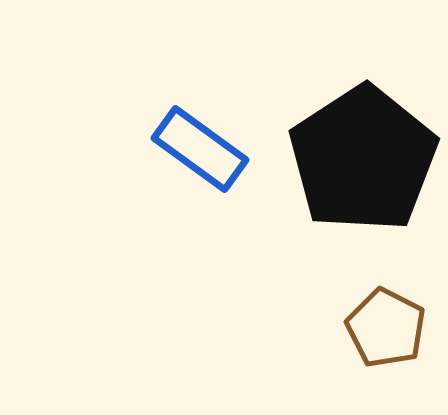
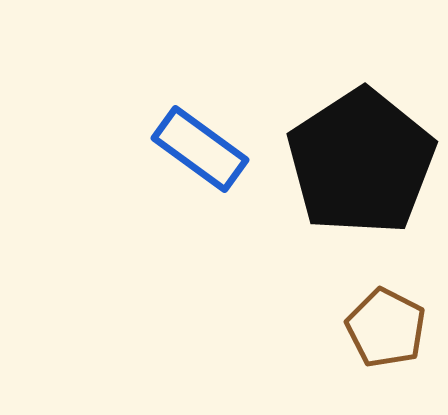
black pentagon: moved 2 px left, 3 px down
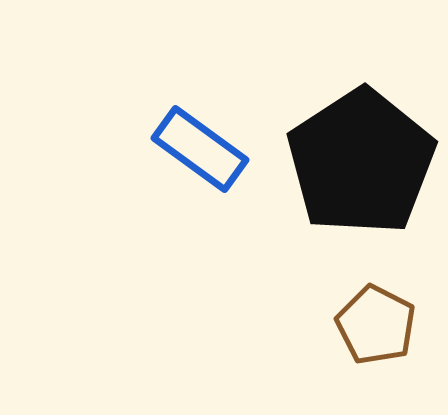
brown pentagon: moved 10 px left, 3 px up
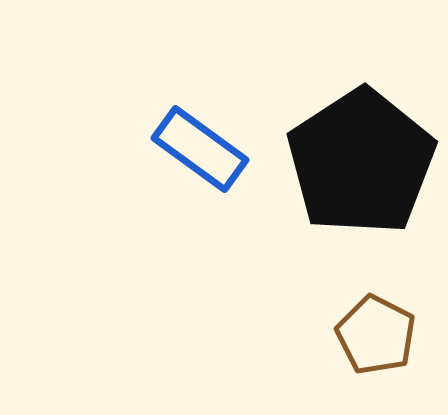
brown pentagon: moved 10 px down
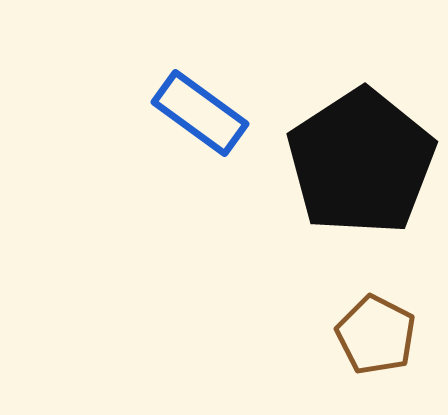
blue rectangle: moved 36 px up
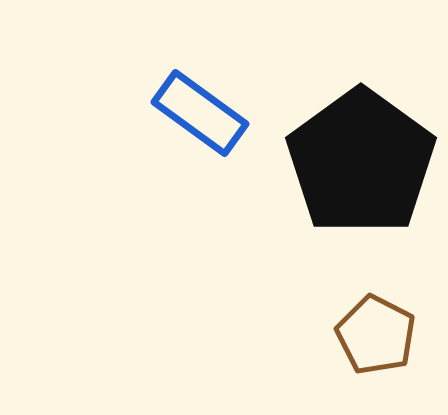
black pentagon: rotated 3 degrees counterclockwise
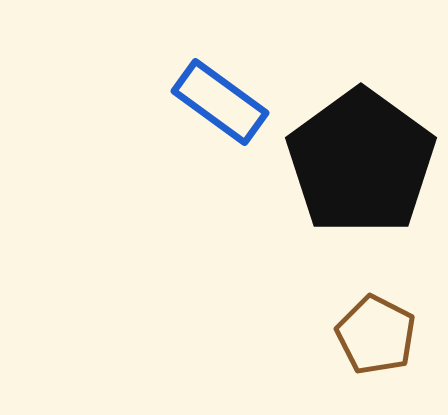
blue rectangle: moved 20 px right, 11 px up
